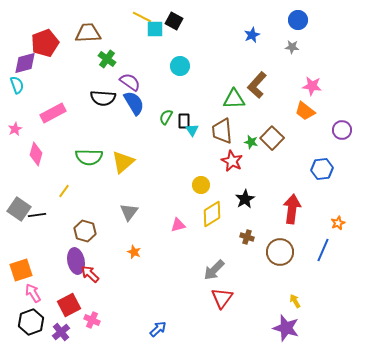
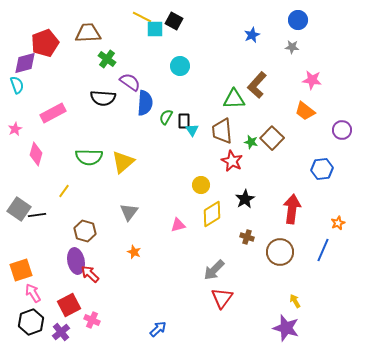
pink star at (312, 86): moved 6 px up
blue semicircle at (134, 103): moved 11 px right; rotated 35 degrees clockwise
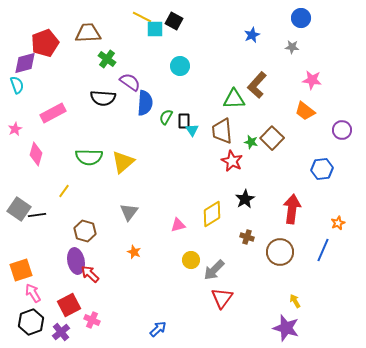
blue circle at (298, 20): moved 3 px right, 2 px up
yellow circle at (201, 185): moved 10 px left, 75 px down
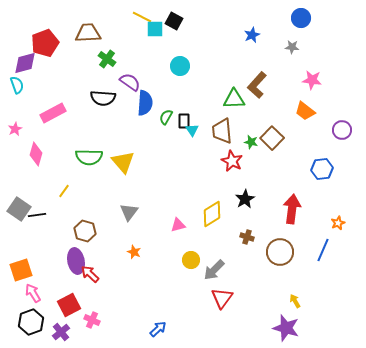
yellow triangle at (123, 162): rotated 30 degrees counterclockwise
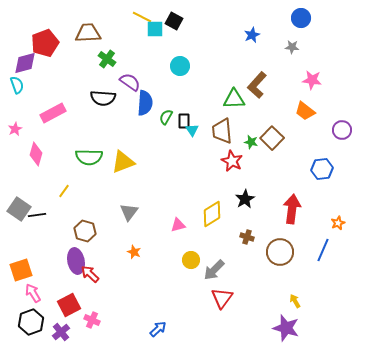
yellow triangle at (123, 162): rotated 50 degrees clockwise
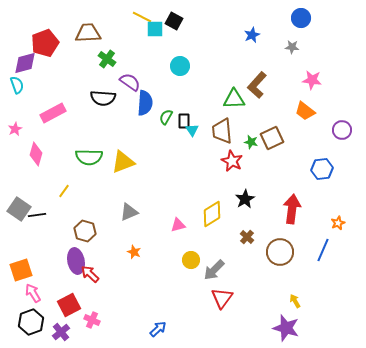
brown square at (272, 138): rotated 20 degrees clockwise
gray triangle at (129, 212): rotated 30 degrees clockwise
brown cross at (247, 237): rotated 24 degrees clockwise
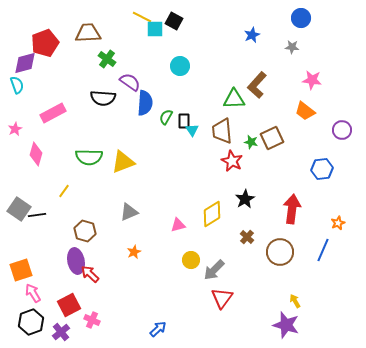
orange star at (134, 252): rotated 24 degrees clockwise
purple star at (286, 328): moved 3 px up
